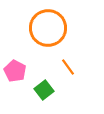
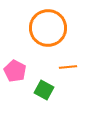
orange line: rotated 60 degrees counterclockwise
green square: rotated 24 degrees counterclockwise
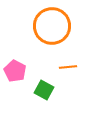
orange circle: moved 4 px right, 2 px up
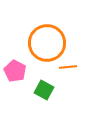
orange circle: moved 5 px left, 17 px down
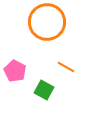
orange circle: moved 21 px up
orange line: moved 2 px left; rotated 36 degrees clockwise
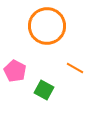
orange circle: moved 4 px down
orange line: moved 9 px right, 1 px down
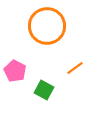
orange line: rotated 66 degrees counterclockwise
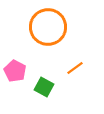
orange circle: moved 1 px right, 1 px down
green square: moved 3 px up
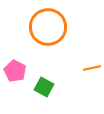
orange line: moved 17 px right; rotated 24 degrees clockwise
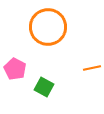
pink pentagon: moved 2 px up
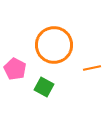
orange circle: moved 6 px right, 18 px down
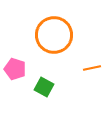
orange circle: moved 10 px up
pink pentagon: rotated 10 degrees counterclockwise
